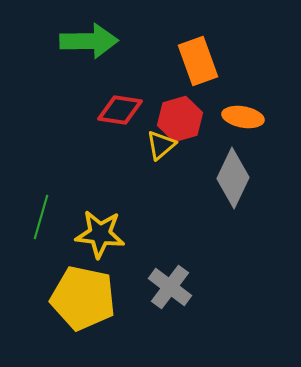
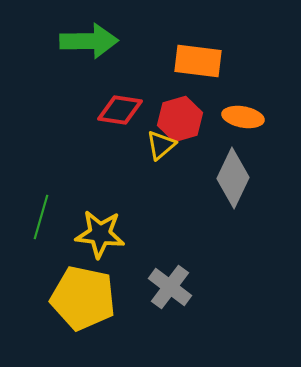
orange rectangle: rotated 63 degrees counterclockwise
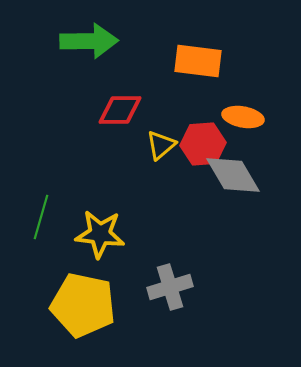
red diamond: rotated 9 degrees counterclockwise
red hexagon: moved 23 px right, 25 px down; rotated 12 degrees clockwise
gray diamond: moved 3 px up; rotated 56 degrees counterclockwise
gray cross: rotated 36 degrees clockwise
yellow pentagon: moved 7 px down
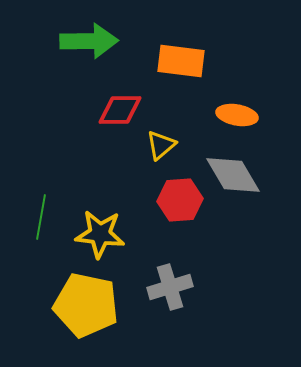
orange rectangle: moved 17 px left
orange ellipse: moved 6 px left, 2 px up
red hexagon: moved 23 px left, 56 px down
green line: rotated 6 degrees counterclockwise
yellow pentagon: moved 3 px right
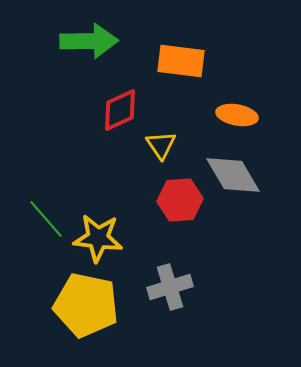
red diamond: rotated 24 degrees counterclockwise
yellow triangle: rotated 24 degrees counterclockwise
green line: moved 5 px right, 2 px down; rotated 51 degrees counterclockwise
yellow star: moved 2 px left, 4 px down
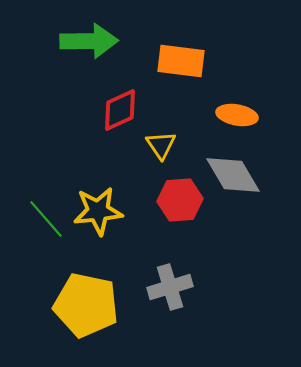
yellow star: moved 27 px up; rotated 12 degrees counterclockwise
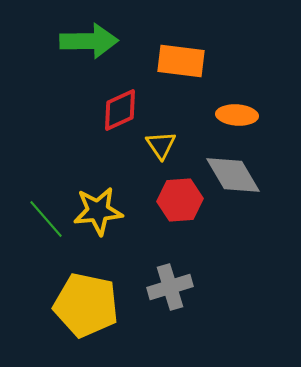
orange ellipse: rotated 6 degrees counterclockwise
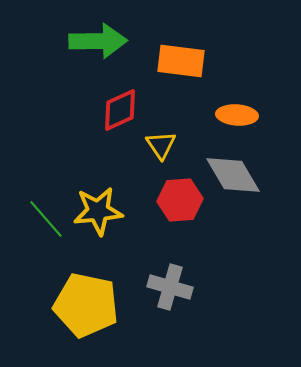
green arrow: moved 9 px right
gray cross: rotated 33 degrees clockwise
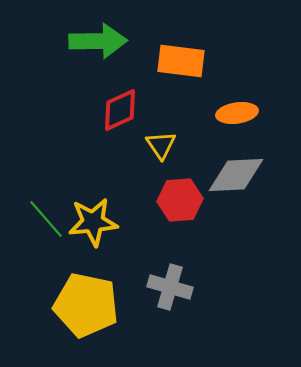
orange ellipse: moved 2 px up; rotated 12 degrees counterclockwise
gray diamond: moved 3 px right; rotated 62 degrees counterclockwise
yellow star: moved 5 px left, 11 px down
